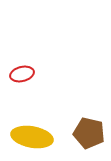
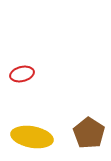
brown pentagon: rotated 20 degrees clockwise
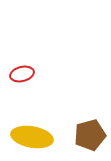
brown pentagon: moved 1 px right, 2 px down; rotated 24 degrees clockwise
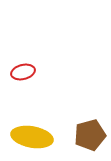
red ellipse: moved 1 px right, 2 px up
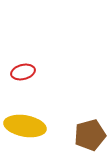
yellow ellipse: moved 7 px left, 11 px up
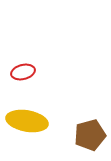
yellow ellipse: moved 2 px right, 5 px up
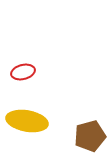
brown pentagon: moved 1 px down
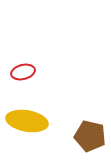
brown pentagon: rotated 28 degrees clockwise
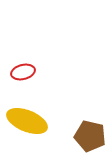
yellow ellipse: rotated 12 degrees clockwise
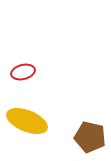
brown pentagon: moved 1 px down
